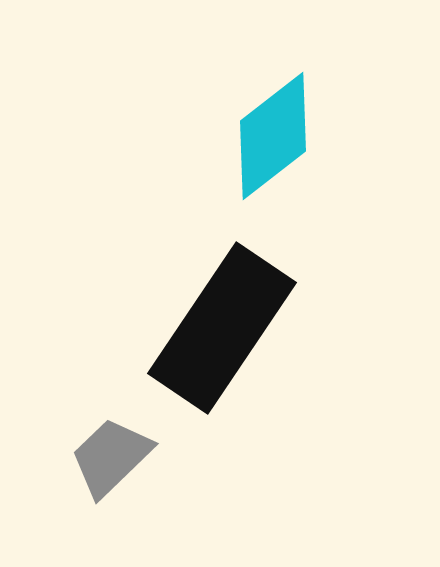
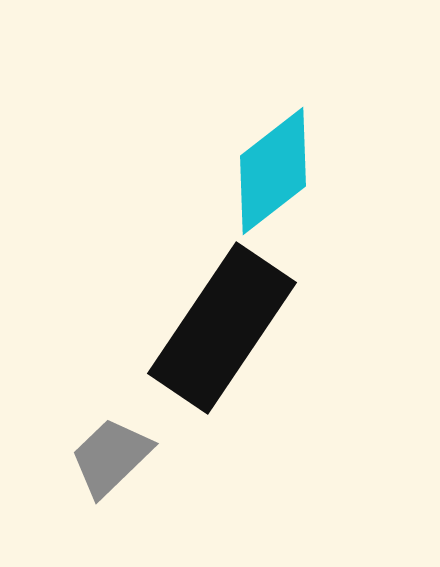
cyan diamond: moved 35 px down
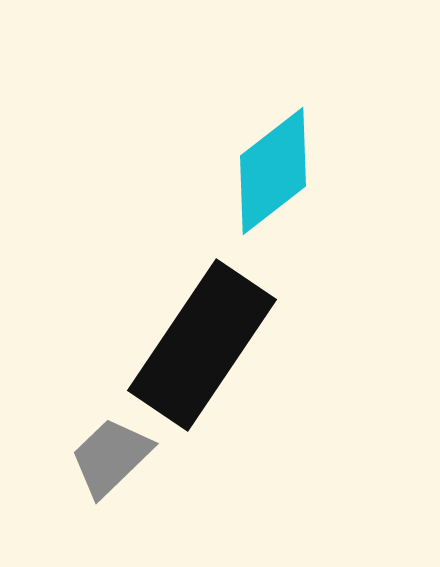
black rectangle: moved 20 px left, 17 px down
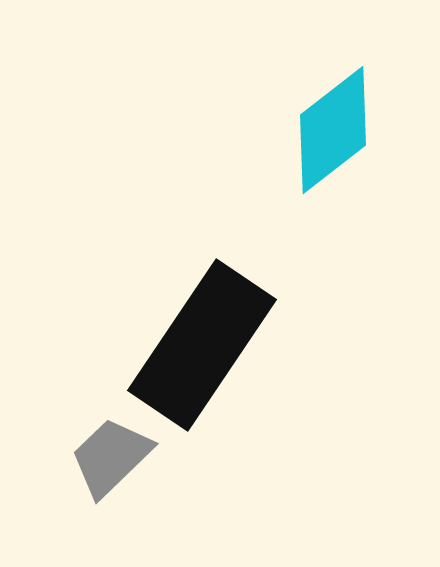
cyan diamond: moved 60 px right, 41 px up
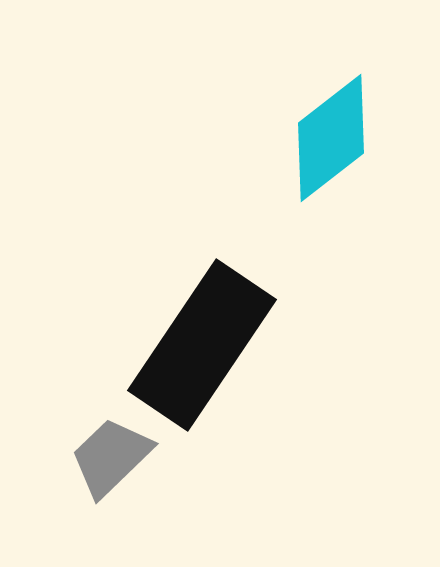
cyan diamond: moved 2 px left, 8 px down
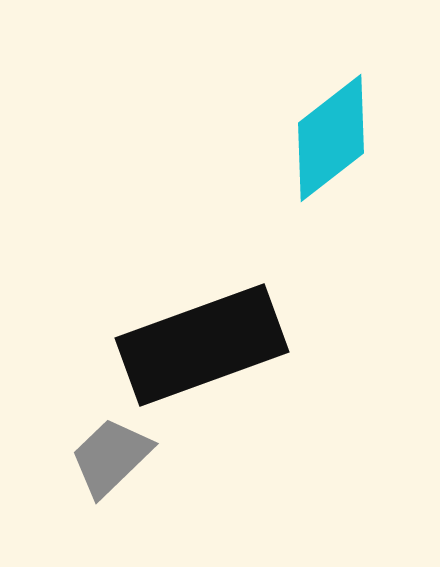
black rectangle: rotated 36 degrees clockwise
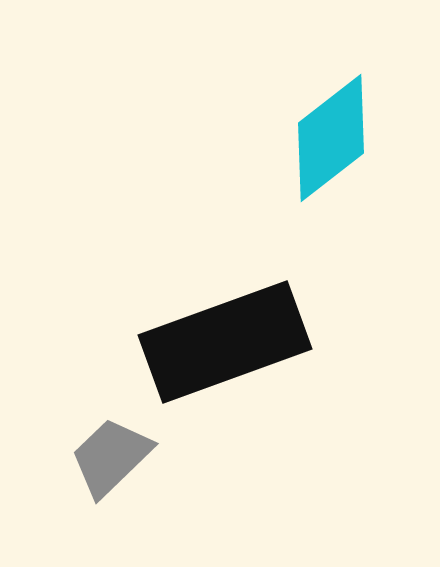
black rectangle: moved 23 px right, 3 px up
